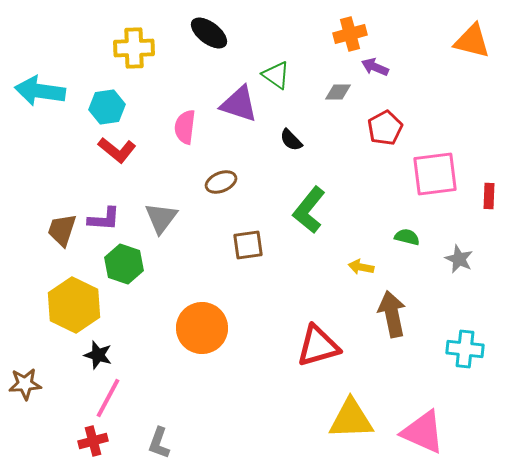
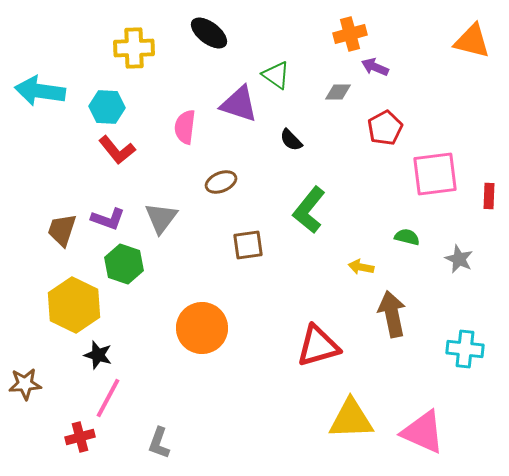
cyan hexagon: rotated 12 degrees clockwise
red L-shape: rotated 12 degrees clockwise
purple L-shape: moved 4 px right; rotated 16 degrees clockwise
red cross: moved 13 px left, 4 px up
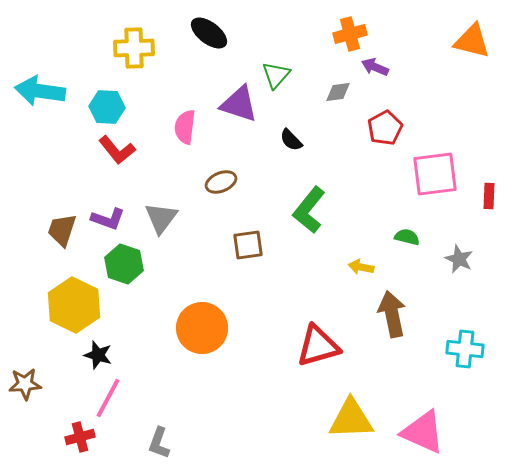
green triangle: rotated 36 degrees clockwise
gray diamond: rotated 8 degrees counterclockwise
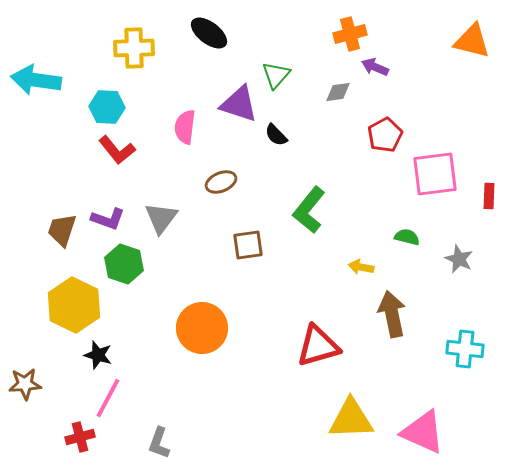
cyan arrow: moved 4 px left, 11 px up
red pentagon: moved 7 px down
black semicircle: moved 15 px left, 5 px up
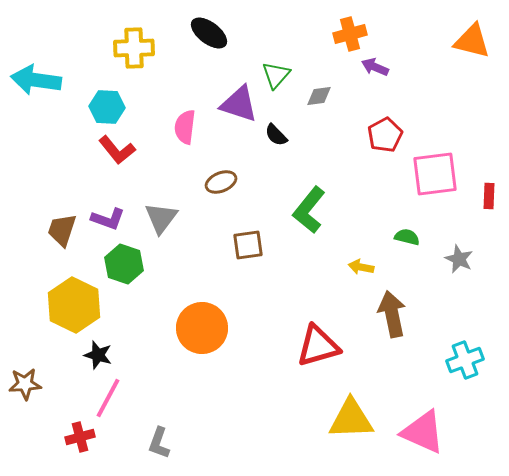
gray diamond: moved 19 px left, 4 px down
cyan cross: moved 11 px down; rotated 27 degrees counterclockwise
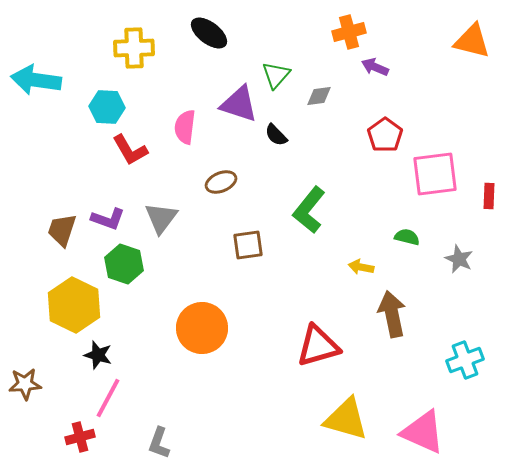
orange cross: moved 1 px left, 2 px up
red pentagon: rotated 8 degrees counterclockwise
red L-shape: moved 13 px right; rotated 9 degrees clockwise
yellow triangle: moved 5 px left; rotated 18 degrees clockwise
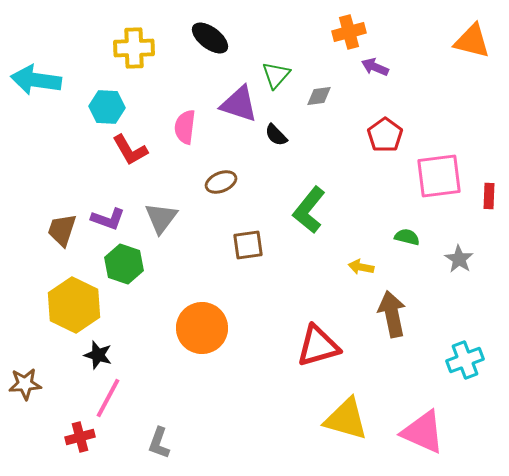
black ellipse: moved 1 px right, 5 px down
pink square: moved 4 px right, 2 px down
gray star: rotated 8 degrees clockwise
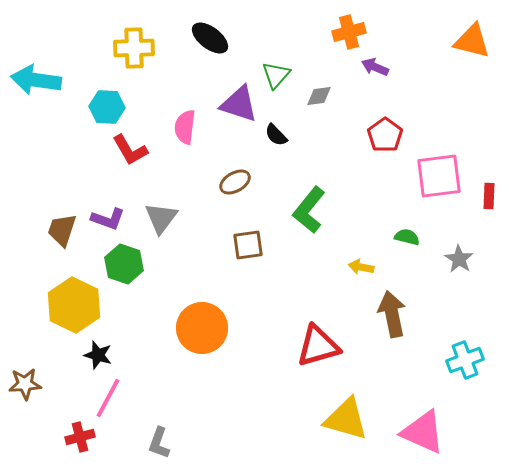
brown ellipse: moved 14 px right; rotated 8 degrees counterclockwise
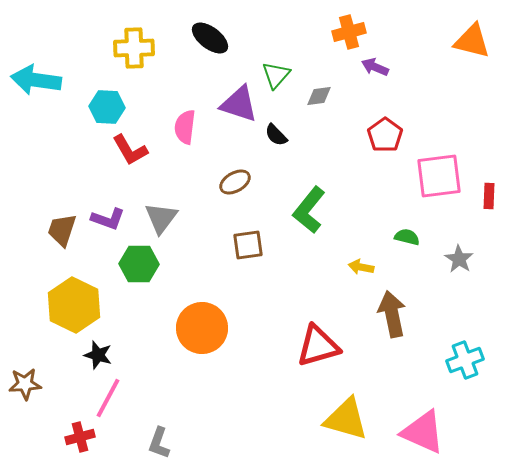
green hexagon: moved 15 px right; rotated 18 degrees counterclockwise
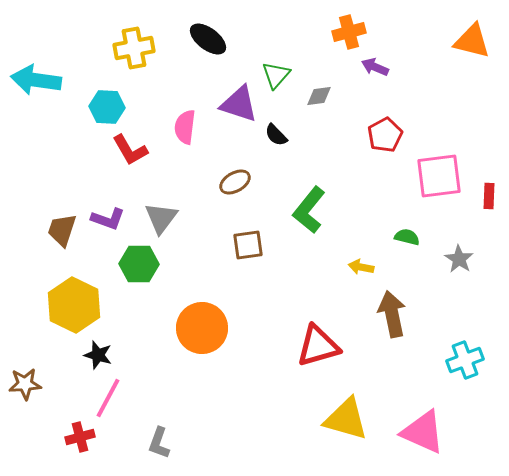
black ellipse: moved 2 px left, 1 px down
yellow cross: rotated 9 degrees counterclockwise
red pentagon: rotated 8 degrees clockwise
